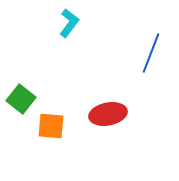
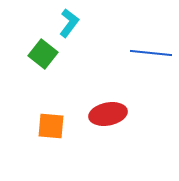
blue line: rotated 75 degrees clockwise
green square: moved 22 px right, 45 px up
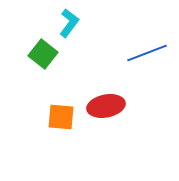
blue line: moved 4 px left; rotated 27 degrees counterclockwise
red ellipse: moved 2 px left, 8 px up
orange square: moved 10 px right, 9 px up
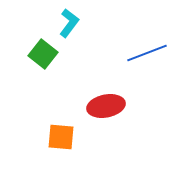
orange square: moved 20 px down
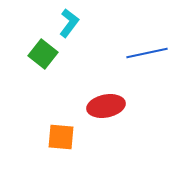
blue line: rotated 9 degrees clockwise
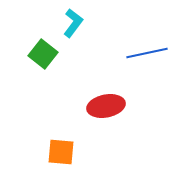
cyan L-shape: moved 4 px right
orange square: moved 15 px down
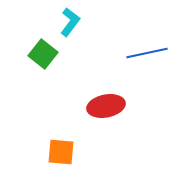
cyan L-shape: moved 3 px left, 1 px up
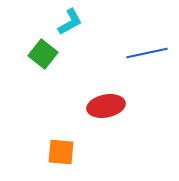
cyan L-shape: rotated 24 degrees clockwise
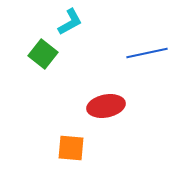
orange square: moved 10 px right, 4 px up
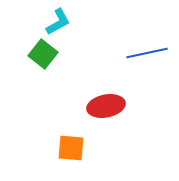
cyan L-shape: moved 12 px left
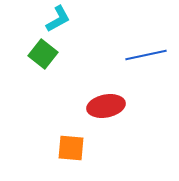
cyan L-shape: moved 3 px up
blue line: moved 1 px left, 2 px down
